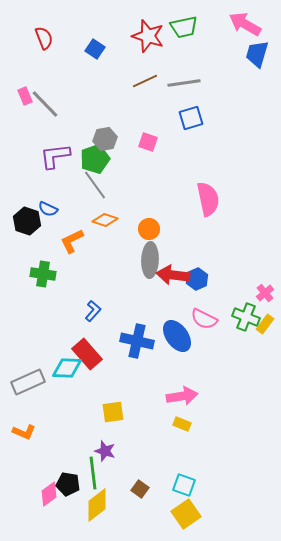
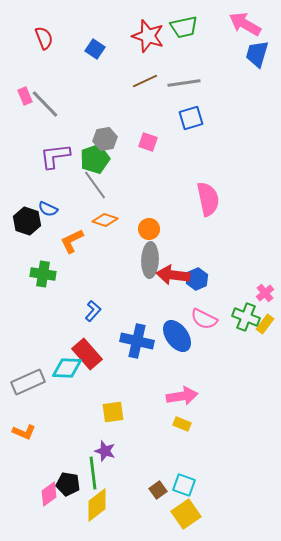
brown square at (140, 489): moved 18 px right, 1 px down; rotated 18 degrees clockwise
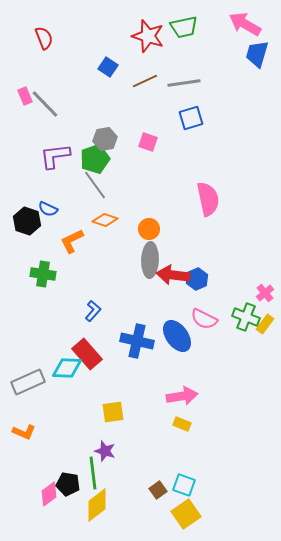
blue square at (95, 49): moved 13 px right, 18 px down
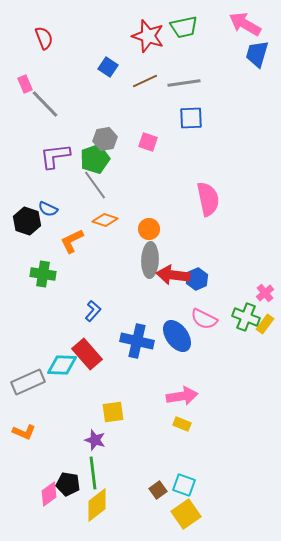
pink rectangle at (25, 96): moved 12 px up
blue square at (191, 118): rotated 15 degrees clockwise
cyan diamond at (67, 368): moved 5 px left, 3 px up
purple star at (105, 451): moved 10 px left, 11 px up
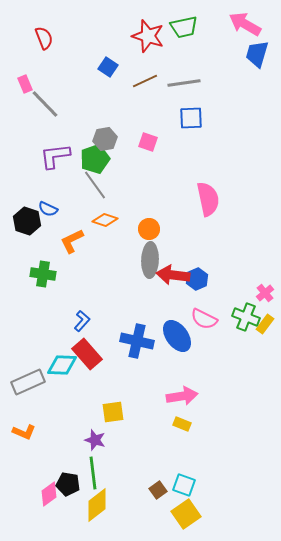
blue L-shape at (93, 311): moved 11 px left, 10 px down
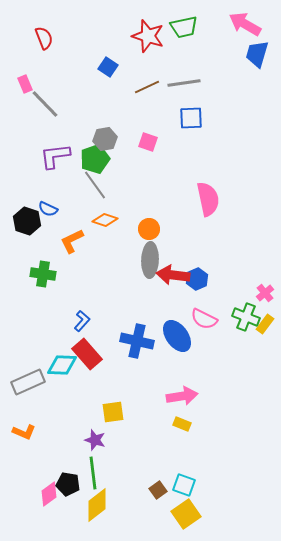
brown line at (145, 81): moved 2 px right, 6 px down
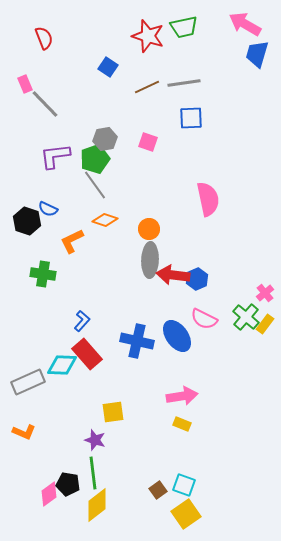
green cross at (246, 317): rotated 20 degrees clockwise
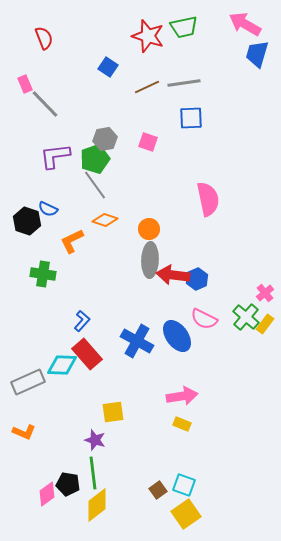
blue cross at (137, 341): rotated 16 degrees clockwise
pink diamond at (49, 494): moved 2 px left
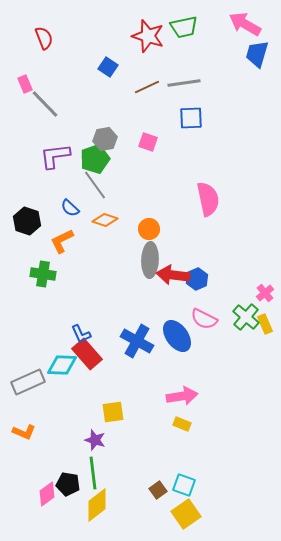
blue semicircle at (48, 209): moved 22 px right, 1 px up; rotated 18 degrees clockwise
orange L-shape at (72, 241): moved 10 px left
blue L-shape at (82, 321): moved 1 px left, 13 px down; rotated 115 degrees clockwise
yellow rectangle at (265, 324): rotated 60 degrees counterclockwise
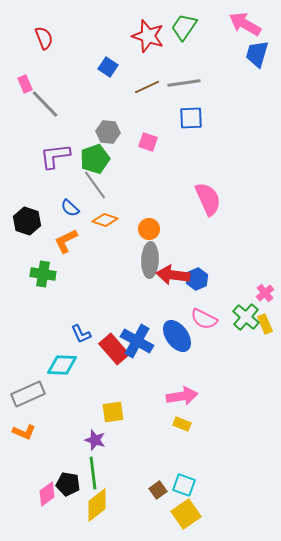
green trapezoid at (184, 27): rotated 136 degrees clockwise
gray hexagon at (105, 139): moved 3 px right, 7 px up; rotated 15 degrees clockwise
pink semicircle at (208, 199): rotated 12 degrees counterclockwise
orange L-shape at (62, 241): moved 4 px right
red rectangle at (87, 354): moved 27 px right, 5 px up
gray rectangle at (28, 382): moved 12 px down
